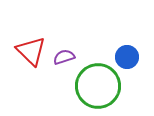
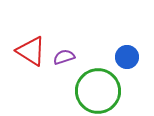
red triangle: rotated 12 degrees counterclockwise
green circle: moved 5 px down
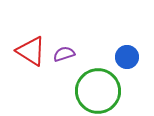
purple semicircle: moved 3 px up
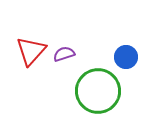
red triangle: rotated 40 degrees clockwise
blue circle: moved 1 px left
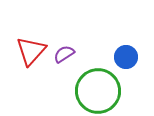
purple semicircle: rotated 15 degrees counterclockwise
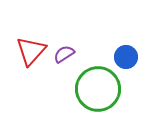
green circle: moved 2 px up
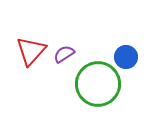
green circle: moved 5 px up
